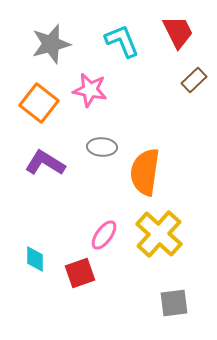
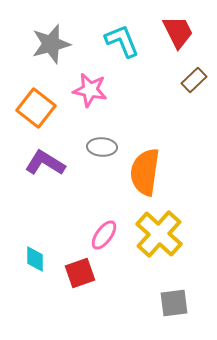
orange square: moved 3 px left, 5 px down
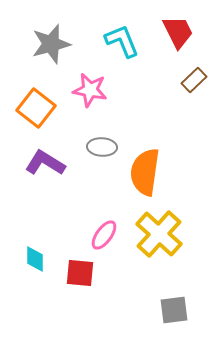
red square: rotated 24 degrees clockwise
gray square: moved 7 px down
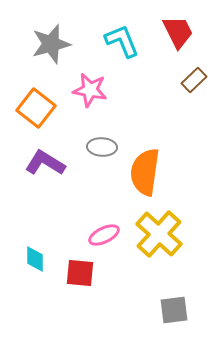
pink ellipse: rotated 28 degrees clockwise
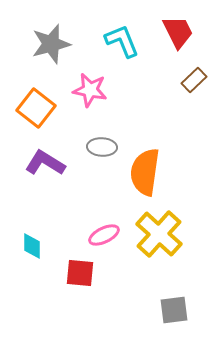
cyan diamond: moved 3 px left, 13 px up
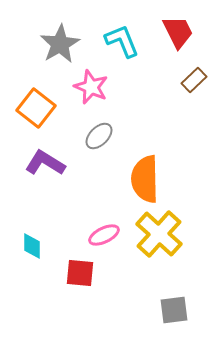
gray star: moved 9 px right; rotated 15 degrees counterclockwise
pink star: moved 1 px right, 3 px up; rotated 12 degrees clockwise
gray ellipse: moved 3 px left, 11 px up; rotated 48 degrees counterclockwise
orange semicircle: moved 7 px down; rotated 9 degrees counterclockwise
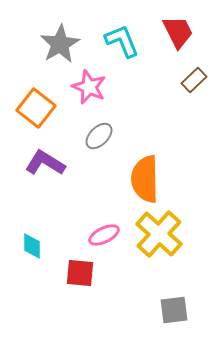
pink star: moved 2 px left
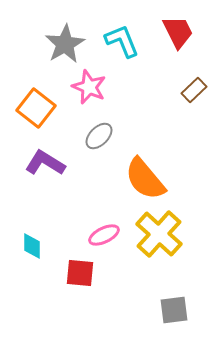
gray star: moved 5 px right
brown rectangle: moved 10 px down
orange semicircle: rotated 39 degrees counterclockwise
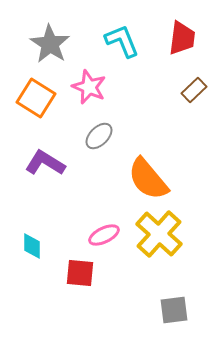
red trapezoid: moved 4 px right, 6 px down; rotated 33 degrees clockwise
gray star: moved 15 px left; rotated 9 degrees counterclockwise
orange square: moved 10 px up; rotated 6 degrees counterclockwise
orange semicircle: moved 3 px right
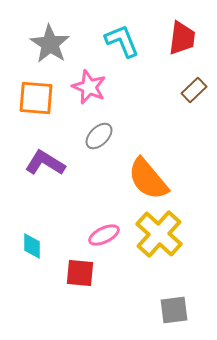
orange square: rotated 27 degrees counterclockwise
